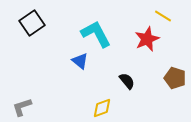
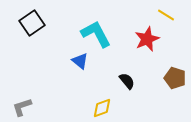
yellow line: moved 3 px right, 1 px up
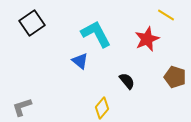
brown pentagon: moved 1 px up
yellow diamond: rotated 30 degrees counterclockwise
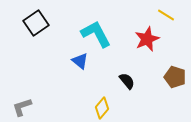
black square: moved 4 px right
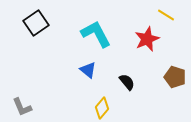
blue triangle: moved 8 px right, 9 px down
black semicircle: moved 1 px down
gray L-shape: rotated 95 degrees counterclockwise
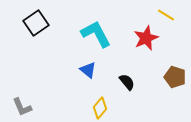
red star: moved 1 px left, 1 px up
yellow diamond: moved 2 px left
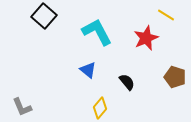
black square: moved 8 px right, 7 px up; rotated 15 degrees counterclockwise
cyan L-shape: moved 1 px right, 2 px up
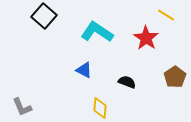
cyan L-shape: rotated 28 degrees counterclockwise
red star: rotated 15 degrees counterclockwise
blue triangle: moved 4 px left; rotated 12 degrees counterclockwise
brown pentagon: rotated 20 degrees clockwise
black semicircle: rotated 30 degrees counterclockwise
yellow diamond: rotated 35 degrees counterclockwise
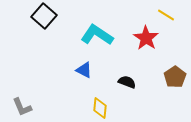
cyan L-shape: moved 3 px down
